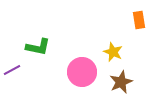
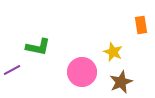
orange rectangle: moved 2 px right, 5 px down
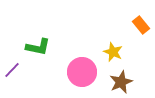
orange rectangle: rotated 30 degrees counterclockwise
purple line: rotated 18 degrees counterclockwise
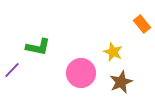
orange rectangle: moved 1 px right, 1 px up
pink circle: moved 1 px left, 1 px down
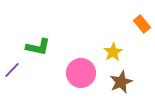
yellow star: rotated 18 degrees clockwise
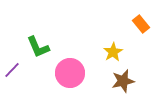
orange rectangle: moved 1 px left
green L-shape: rotated 55 degrees clockwise
pink circle: moved 11 px left
brown star: moved 2 px right, 1 px up; rotated 10 degrees clockwise
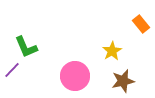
green L-shape: moved 12 px left
yellow star: moved 1 px left, 1 px up
pink circle: moved 5 px right, 3 px down
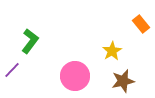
green L-shape: moved 4 px right, 6 px up; rotated 120 degrees counterclockwise
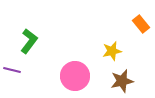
green L-shape: moved 1 px left
yellow star: rotated 18 degrees clockwise
purple line: rotated 60 degrees clockwise
brown star: moved 1 px left
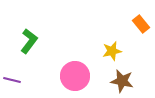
purple line: moved 10 px down
brown star: rotated 25 degrees clockwise
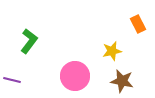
orange rectangle: moved 3 px left; rotated 12 degrees clockwise
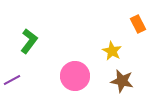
yellow star: rotated 30 degrees counterclockwise
purple line: rotated 42 degrees counterclockwise
